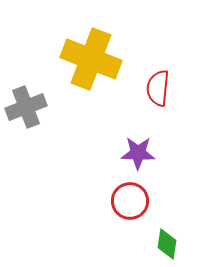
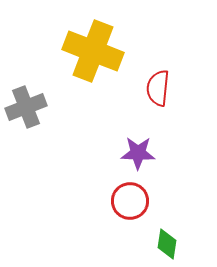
yellow cross: moved 2 px right, 8 px up
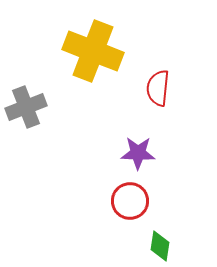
green diamond: moved 7 px left, 2 px down
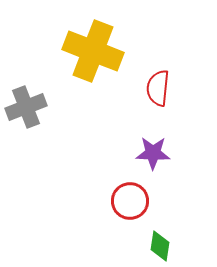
purple star: moved 15 px right
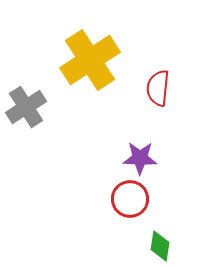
yellow cross: moved 3 px left, 9 px down; rotated 36 degrees clockwise
gray cross: rotated 12 degrees counterclockwise
purple star: moved 13 px left, 5 px down
red circle: moved 2 px up
